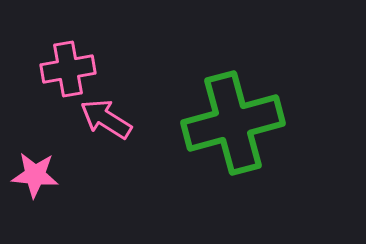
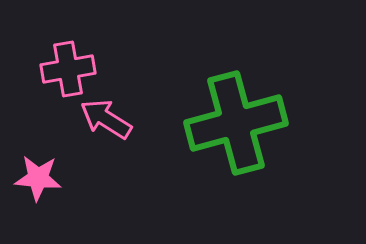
green cross: moved 3 px right
pink star: moved 3 px right, 3 px down
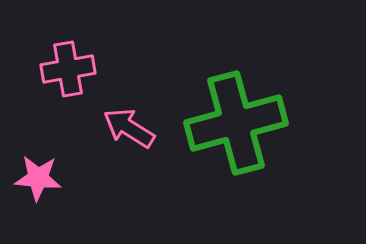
pink arrow: moved 23 px right, 9 px down
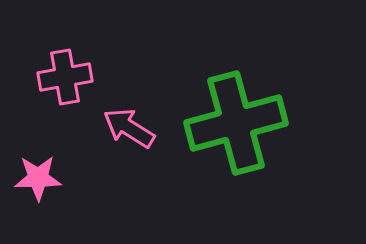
pink cross: moved 3 px left, 8 px down
pink star: rotated 6 degrees counterclockwise
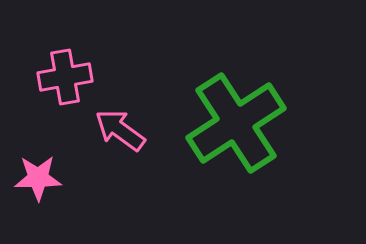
green cross: rotated 18 degrees counterclockwise
pink arrow: moved 9 px left, 2 px down; rotated 4 degrees clockwise
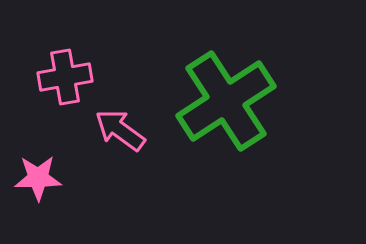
green cross: moved 10 px left, 22 px up
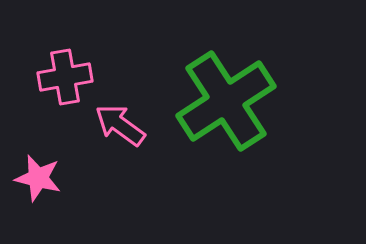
pink arrow: moved 5 px up
pink star: rotated 15 degrees clockwise
